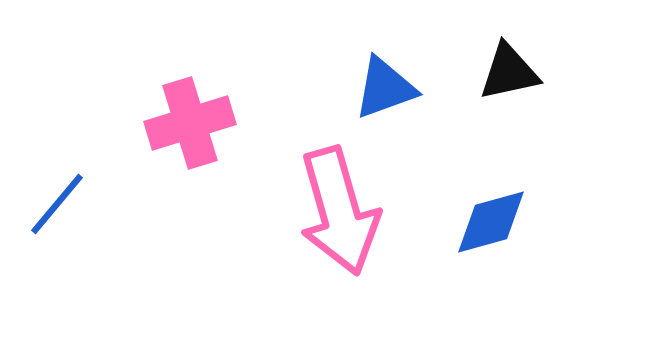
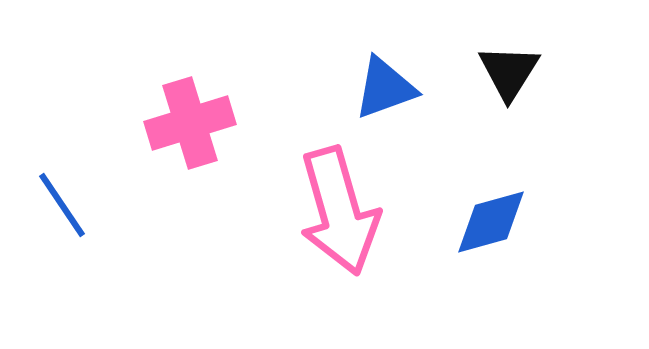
black triangle: rotated 46 degrees counterclockwise
blue line: moved 5 px right, 1 px down; rotated 74 degrees counterclockwise
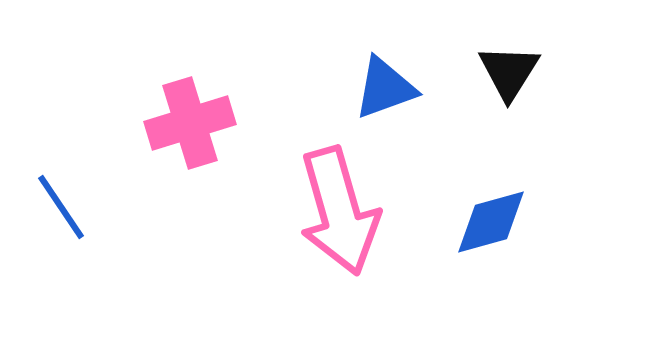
blue line: moved 1 px left, 2 px down
